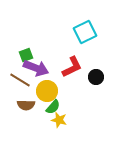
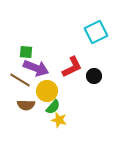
cyan square: moved 11 px right
green square: moved 3 px up; rotated 24 degrees clockwise
black circle: moved 2 px left, 1 px up
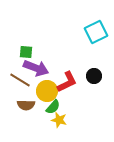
red L-shape: moved 5 px left, 15 px down
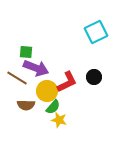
black circle: moved 1 px down
brown line: moved 3 px left, 2 px up
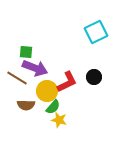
purple arrow: moved 1 px left
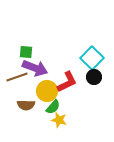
cyan square: moved 4 px left, 26 px down; rotated 20 degrees counterclockwise
brown line: moved 1 px up; rotated 50 degrees counterclockwise
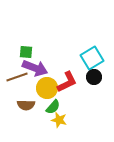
cyan square: rotated 15 degrees clockwise
yellow circle: moved 3 px up
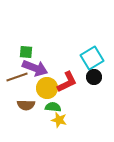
green semicircle: rotated 126 degrees counterclockwise
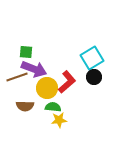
purple arrow: moved 1 px left, 1 px down
red L-shape: rotated 15 degrees counterclockwise
brown semicircle: moved 1 px left, 1 px down
yellow star: rotated 21 degrees counterclockwise
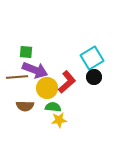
purple arrow: moved 1 px right, 1 px down
brown line: rotated 15 degrees clockwise
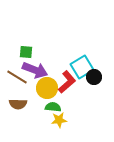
cyan square: moved 10 px left, 9 px down
brown line: rotated 35 degrees clockwise
brown semicircle: moved 7 px left, 2 px up
